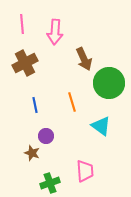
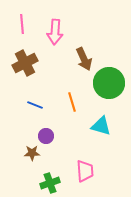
blue line: rotated 56 degrees counterclockwise
cyan triangle: rotated 20 degrees counterclockwise
brown star: rotated 21 degrees counterclockwise
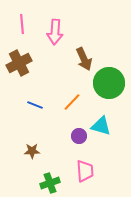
brown cross: moved 6 px left
orange line: rotated 60 degrees clockwise
purple circle: moved 33 px right
brown star: moved 2 px up
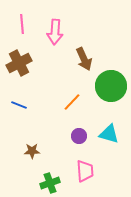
green circle: moved 2 px right, 3 px down
blue line: moved 16 px left
cyan triangle: moved 8 px right, 8 px down
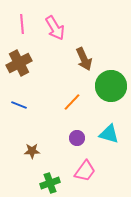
pink arrow: moved 4 px up; rotated 35 degrees counterclockwise
purple circle: moved 2 px left, 2 px down
pink trapezoid: rotated 40 degrees clockwise
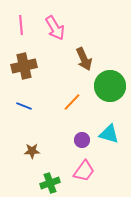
pink line: moved 1 px left, 1 px down
brown cross: moved 5 px right, 3 px down; rotated 15 degrees clockwise
green circle: moved 1 px left
blue line: moved 5 px right, 1 px down
purple circle: moved 5 px right, 2 px down
pink trapezoid: moved 1 px left
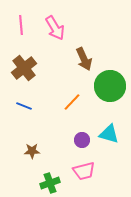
brown cross: moved 2 px down; rotated 25 degrees counterclockwise
pink trapezoid: rotated 40 degrees clockwise
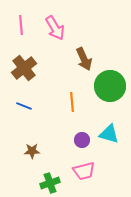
orange line: rotated 48 degrees counterclockwise
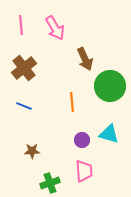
brown arrow: moved 1 px right
pink trapezoid: rotated 80 degrees counterclockwise
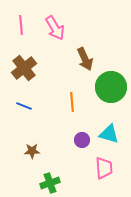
green circle: moved 1 px right, 1 px down
pink trapezoid: moved 20 px right, 3 px up
